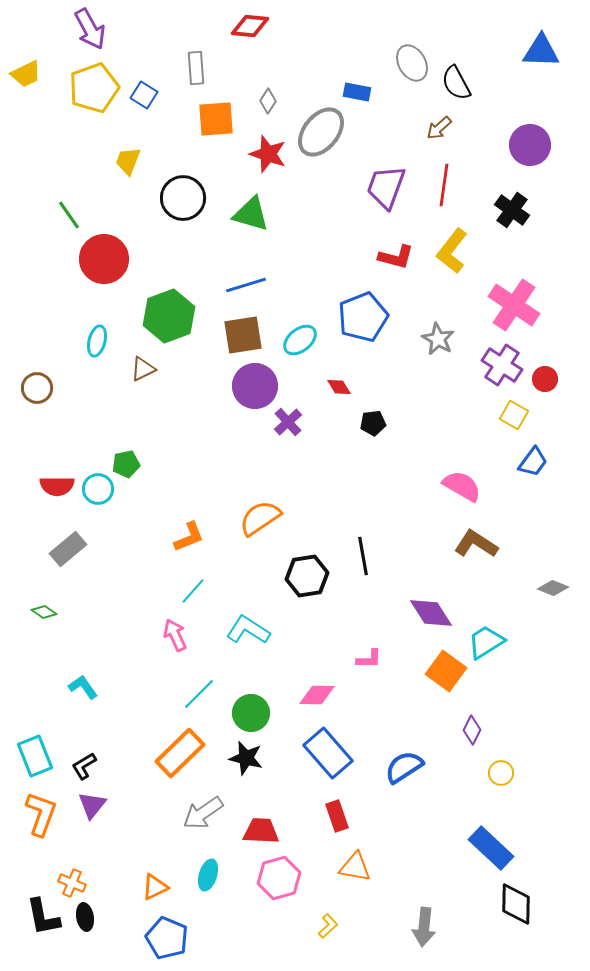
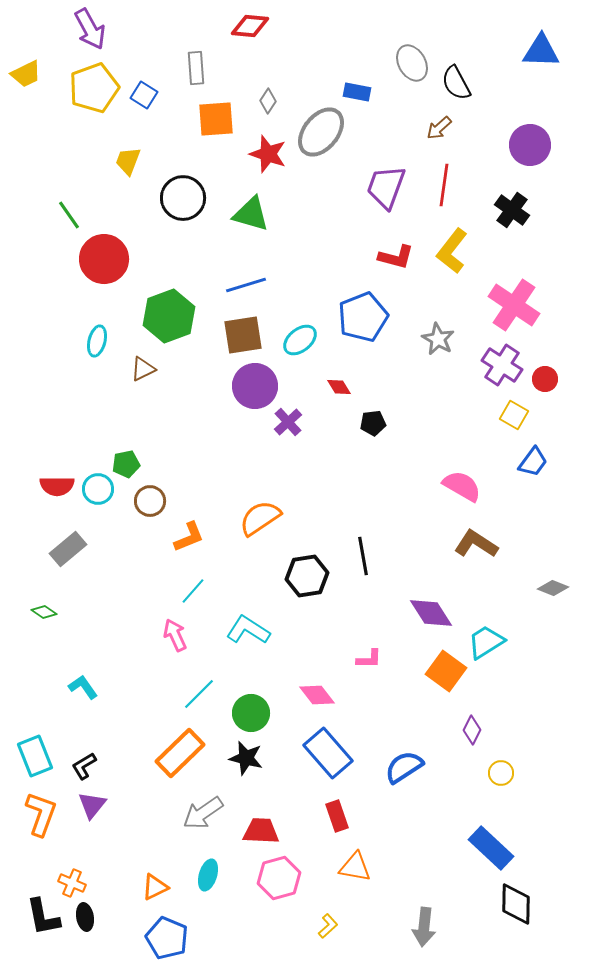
brown circle at (37, 388): moved 113 px right, 113 px down
pink diamond at (317, 695): rotated 51 degrees clockwise
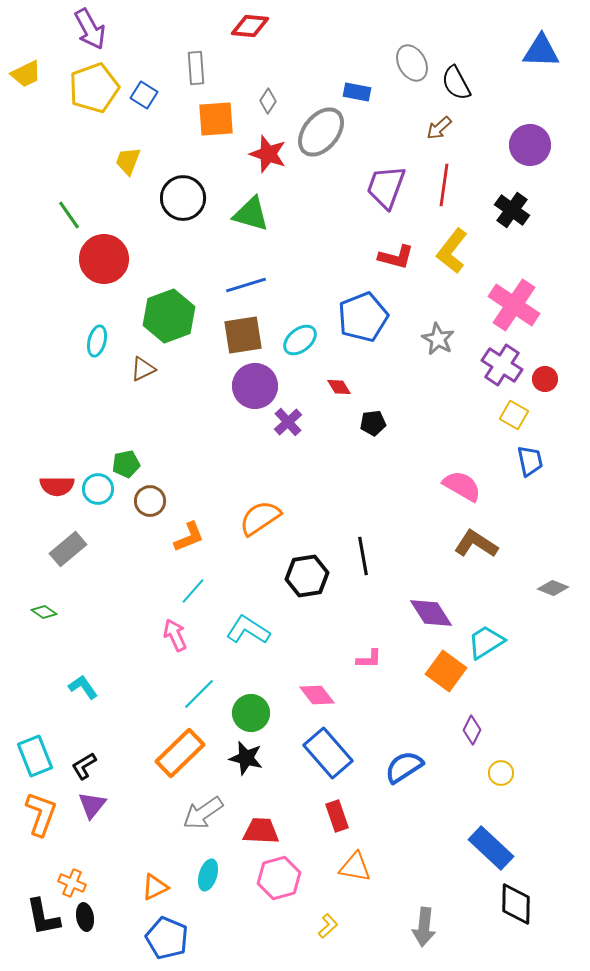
blue trapezoid at (533, 462): moved 3 px left, 1 px up; rotated 48 degrees counterclockwise
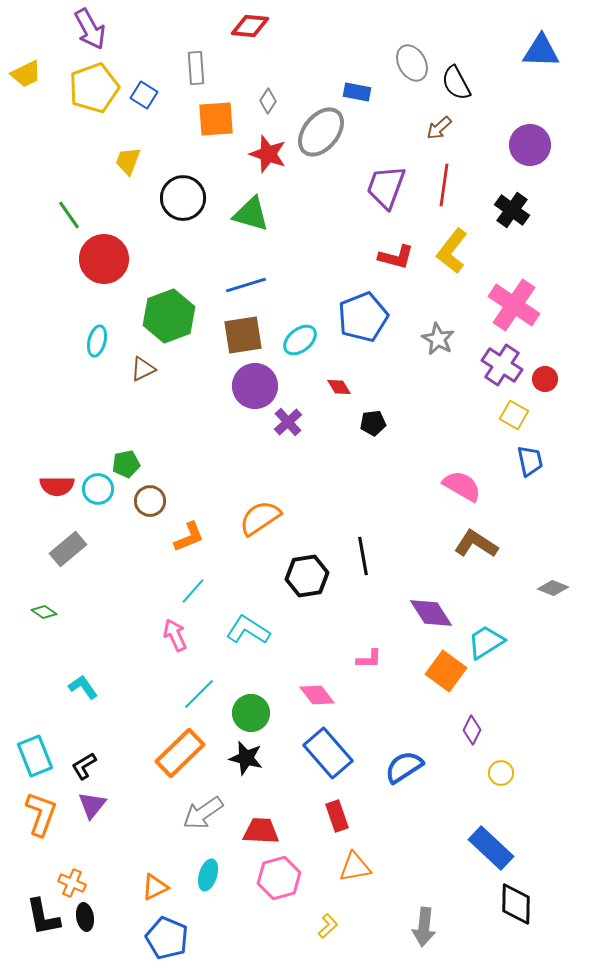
orange triangle at (355, 867): rotated 20 degrees counterclockwise
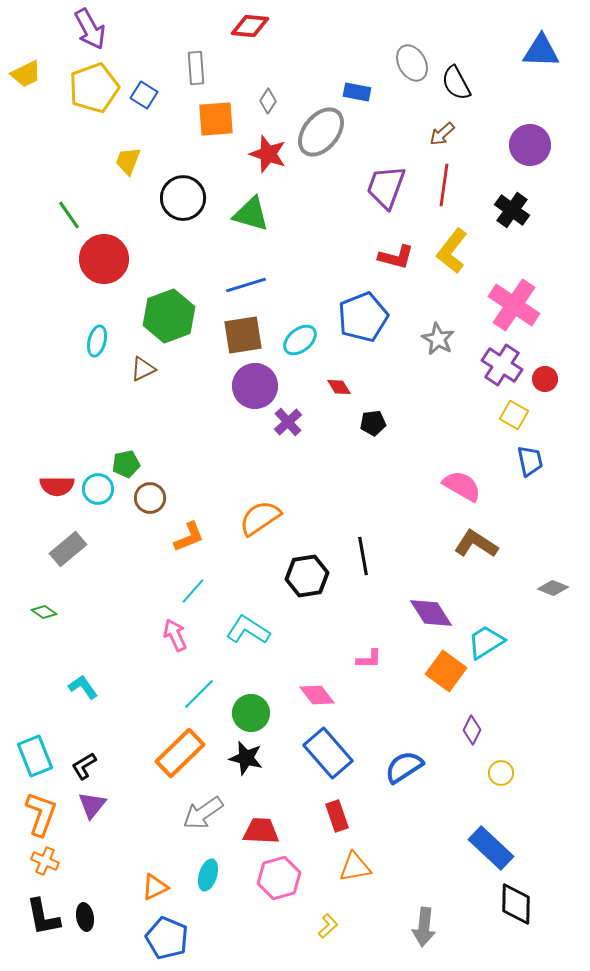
brown arrow at (439, 128): moved 3 px right, 6 px down
brown circle at (150, 501): moved 3 px up
orange cross at (72, 883): moved 27 px left, 22 px up
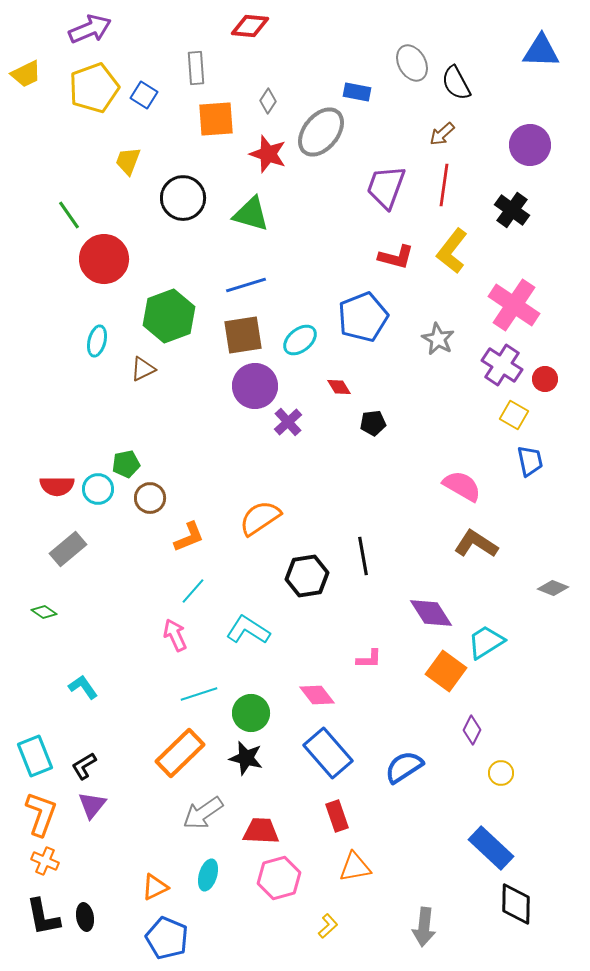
purple arrow at (90, 29): rotated 84 degrees counterclockwise
cyan line at (199, 694): rotated 27 degrees clockwise
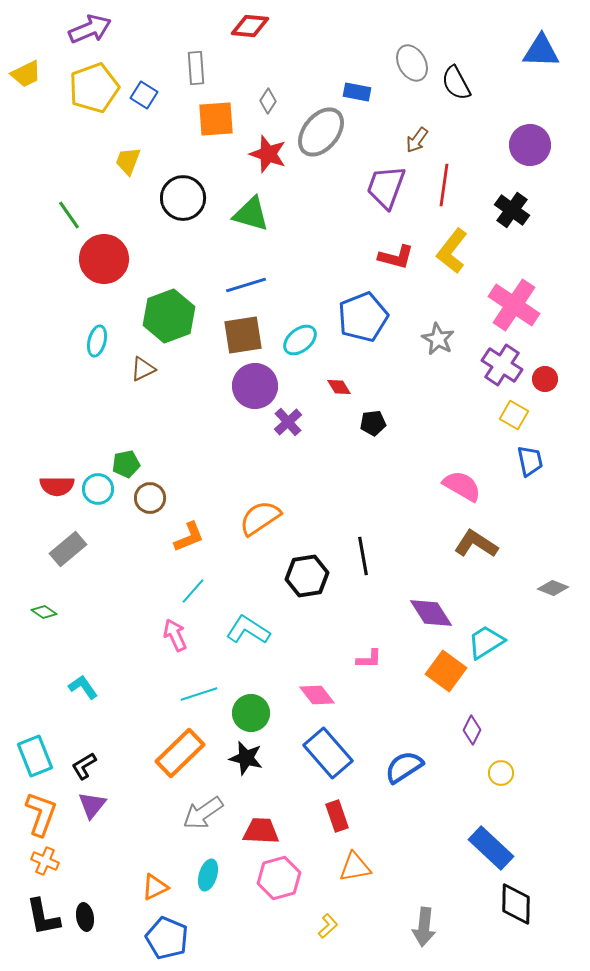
brown arrow at (442, 134): moved 25 px left, 6 px down; rotated 12 degrees counterclockwise
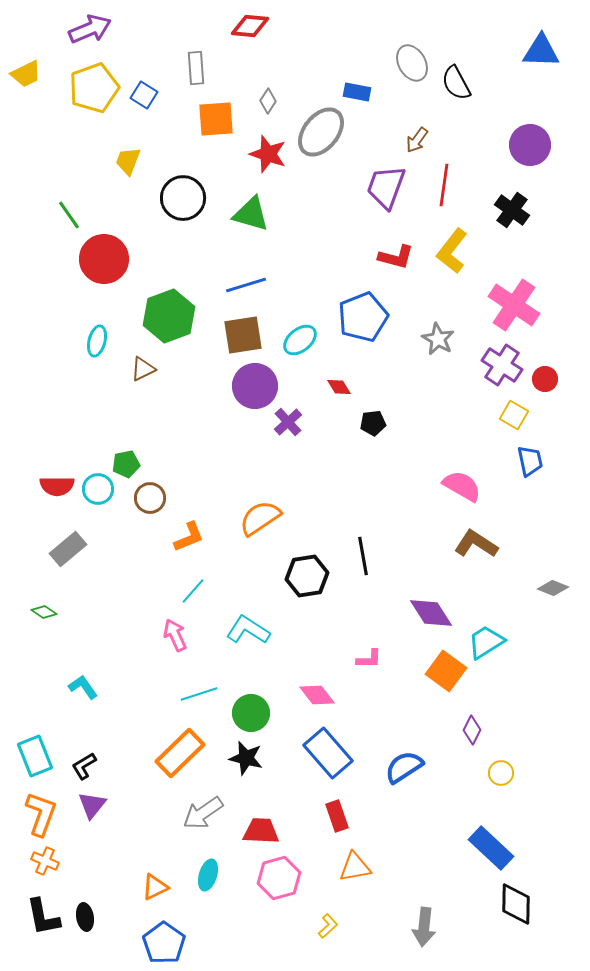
blue pentagon at (167, 938): moved 3 px left, 5 px down; rotated 12 degrees clockwise
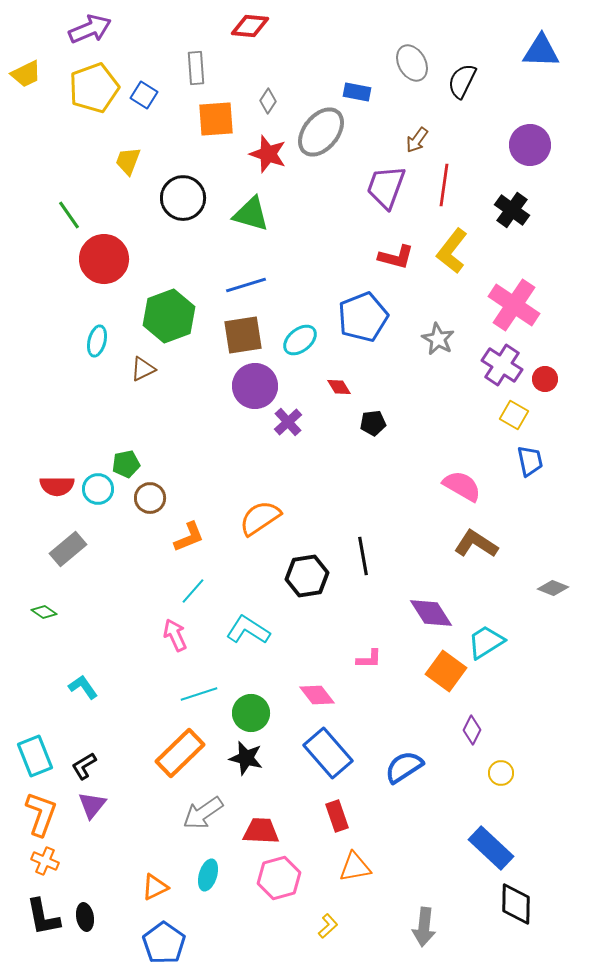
black semicircle at (456, 83): moved 6 px right, 2 px up; rotated 54 degrees clockwise
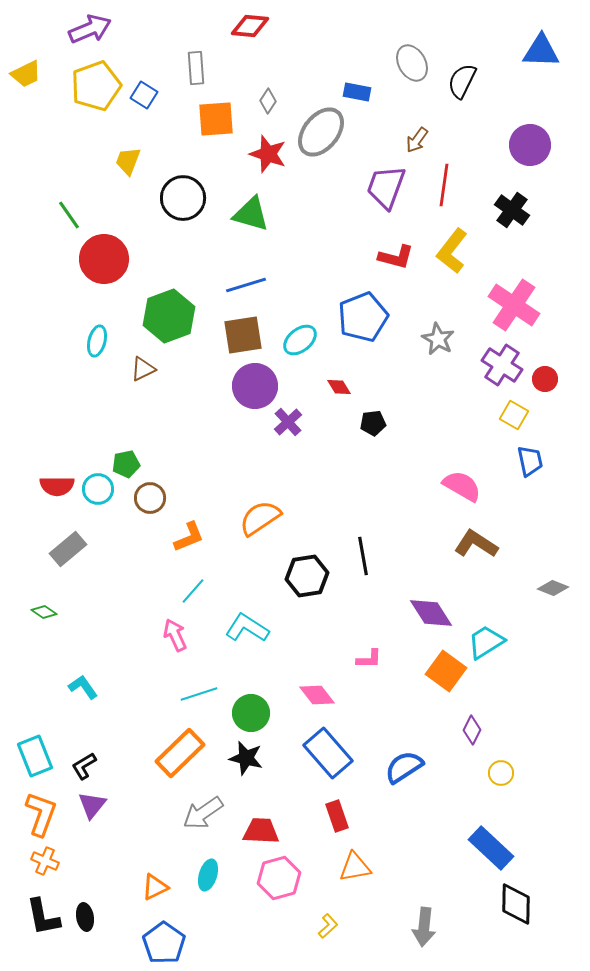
yellow pentagon at (94, 88): moved 2 px right, 2 px up
cyan L-shape at (248, 630): moved 1 px left, 2 px up
